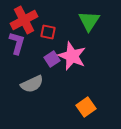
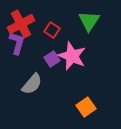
red cross: moved 3 px left, 4 px down
red square: moved 4 px right, 2 px up; rotated 21 degrees clockwise
gray semicircle: rotated 25 degrees counterclockwise
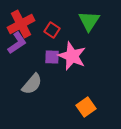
purple L-shape: rotated 40 degrees clockwise
purple square: moved 2 px up; rotated 35 degrees clockwise
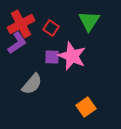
red square: moved 1 px left, 2 px up
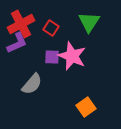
green triangle: moved 1 px down
purple L-shape: rotated 10 degrees clockwise
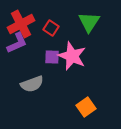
gray semicircle: rotated 30 degrees clockwise
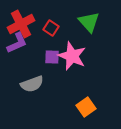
green triangle: rotated 15 degrees counterclockwise
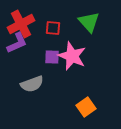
red square: moved 2 px right; rotated 28 degrees counterclockwise
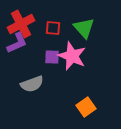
green triangle: moved 5 px left, 6 px down
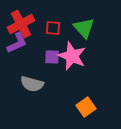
gray semicircle: rotated 35 degrees clockwise
